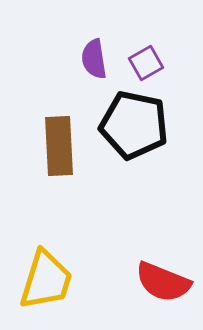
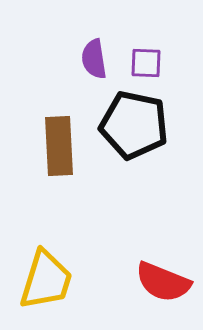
purple square: rotated 32 degrees clockwise
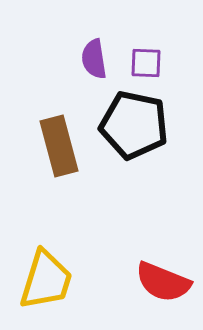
brown rectangle: rotated 12 degrees counterclockwise
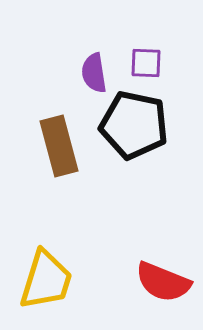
purple semicircle: moved 14 px down
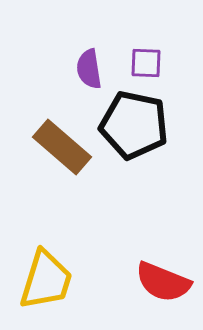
purple semicircle: moved 5 px left, 4 px up
brown rectangle: moved 3 px right, 1 px down; rotated 34 degrees counterclockwise
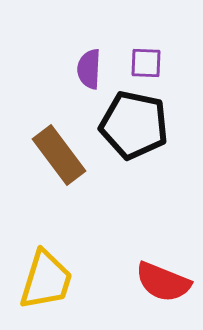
purple semicircle: rotated 12 degrees clockwise
brown rectangle: moved 3 px left, 8 px down; rotated 12 degrees clockwise
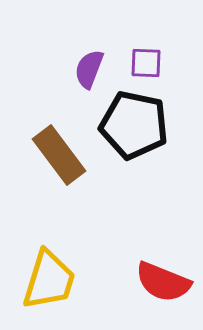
purple semicircle: rotated 18 degrees clockwise
yellow trapezoid: moved 3 px right
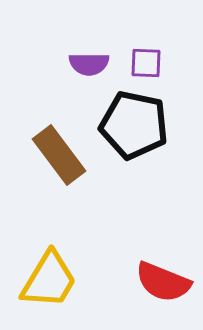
purple semicircle: moved 5 px up; rotated 111 degrees counterclockwise
yellow trapezoid: rotated 14 degrees clockwise
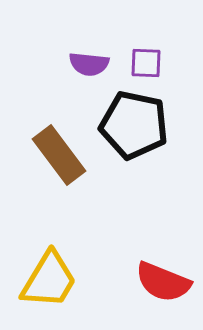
purple semicircle: rotated 6 degrees clockwise
